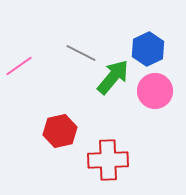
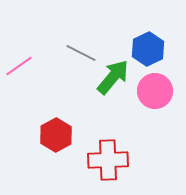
red hexagon: moved 4 px left, 4 px down; rotated 16 degrees counterclockwise
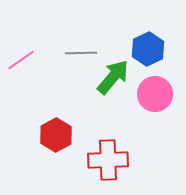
gray line: rotated 28 degrees counterclockwise
pink line: moved 2 px right, 6 px up
pink circle: moved 3 px down
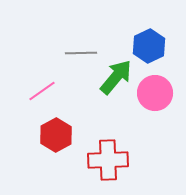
blue hexagon: moved 1 px right, 3 px up
pink line: moved 21 px right, 31 px down
green arrow: moved 3 px right
pink circle: moved 1 px up
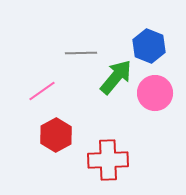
blue hexagon: rotated 12 degrees counterclockwise
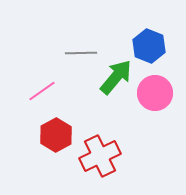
red cross: moved 8 px left, 4 px up; rotated 24 degrees counterclockwise
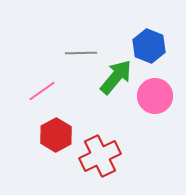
pink circle: moved 3 px down
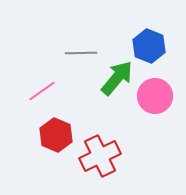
green arrow: moved 1 px right, 1 px down
red hexagon: rotated 8 degrees counterclockwise
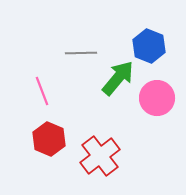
green arrow: moved 1 px right
pink line: rotated 76 degrees counterclockwise
pink circle: moved 2 px right, 2 px down
red hexagon: moved 7 px left, 4 px down
red cross: rotated 12 degrees counterclockwise
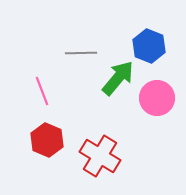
red hexagon: moved 2 px left, 1 px down
red cross: rotated 21 degrees counterclockwise
